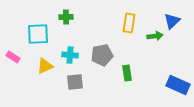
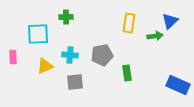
blue triangle: moved 2 px left
pink rectangle: rotated 56 degrees clockwise
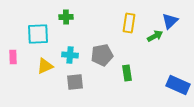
green arrow: rotated 21 degrees counterclockwise
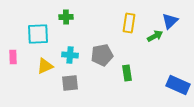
gray square: moved 5 px left, 1 px down
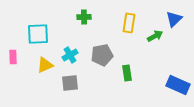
green cross: moved 18 px right
blue triangle: moved 4 px right, 2 px up
cyan cross: rotated 35 degrees counterclockwise
yellow triangle: moved 1 px up
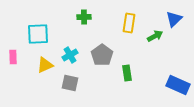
gray pentagon: rotated 25 degrees counterclockwise
gray square: rotated 18 degrees clockwise
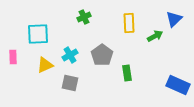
green cross: rotated 24 degrees counterclockwise
yellow rectangle: rotated 12 degrees counterclockwise
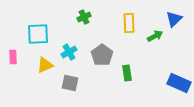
cyan cross: moved 1 px left, 3 px up
blue rectangle: moved 1 px right, 2 px up
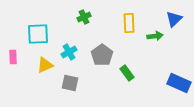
green arrow: rotated 21 degrees clockwise
green rectangle: rotated 28 degrees counterclockwise
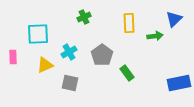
blue rectangle: rotated 35 degrees counterclockwise
